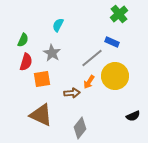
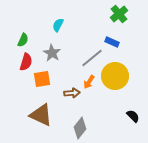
black semicircle: rotated 112 degrees counterclockwise
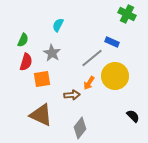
green cross: moved 8 px right; rotated 24 degrees counterclockwise
orange arrow: moved 1 px down
brown arrow: moved 2 px down
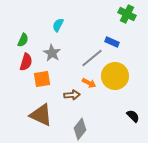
orange arrow: rotated 96 degrees counterclockwise
gray diamond: moved 1 px down
